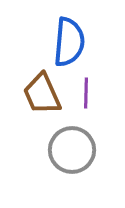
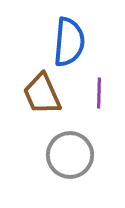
purple line: moved 13 px right
gray circle: moved 2 px left, 5 px down
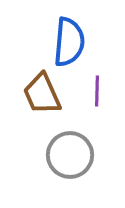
purple line: moved 2 px left, 2 px up
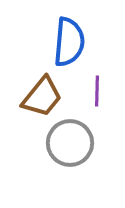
brown trapezoid: moved 3 px down; rotated 117 degrees counterclockwise
gray circle: moved 12 px up
